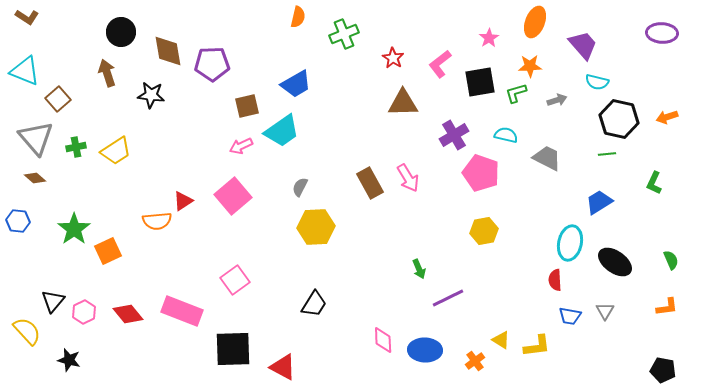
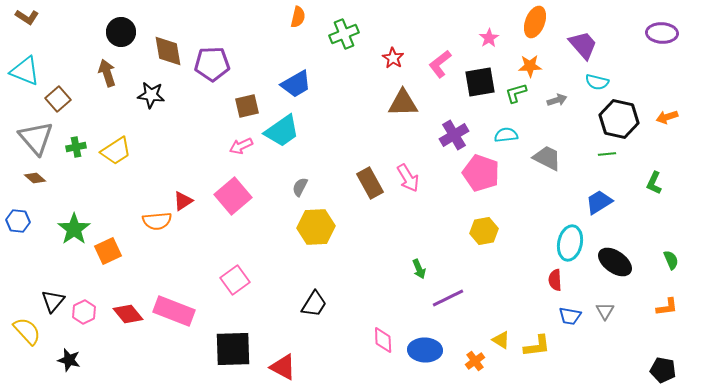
cyan semicircle at (506, 135): rotated 20 degrees counterclockwise
pink rectangle at (182, 311): moved 8 px left
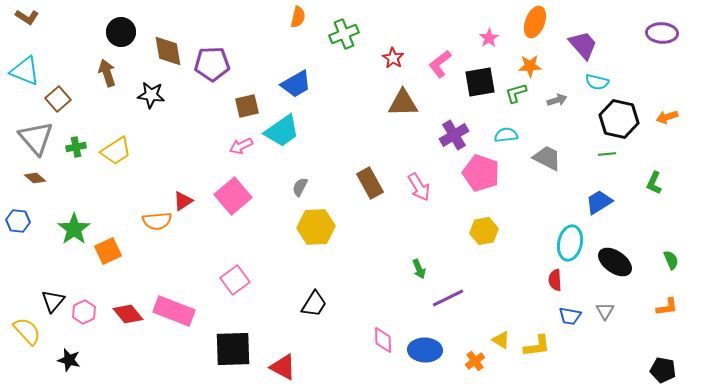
pink arrow at (408, 178): moved 11 px right, 9 px down
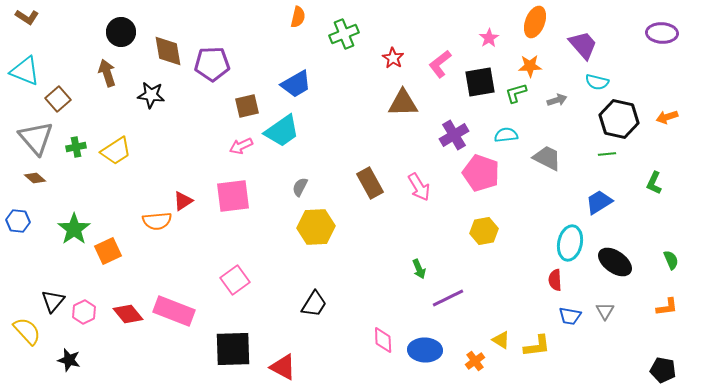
pink square at (233, 196): rotated 33 degrees clockwise
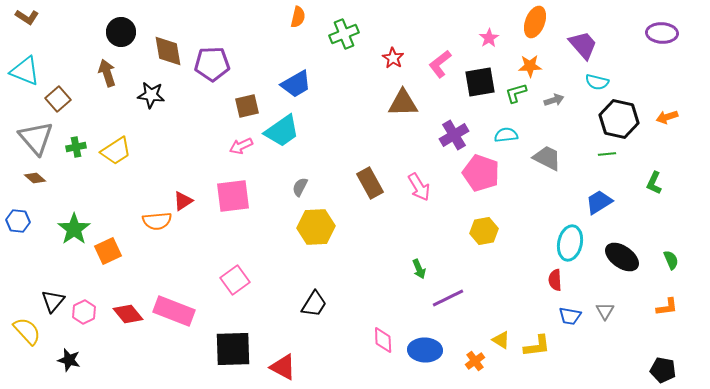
gray arrow at (557, 100): moved 3 px left
black ellipse at (615, 262): moved 7 px right, 5 px up
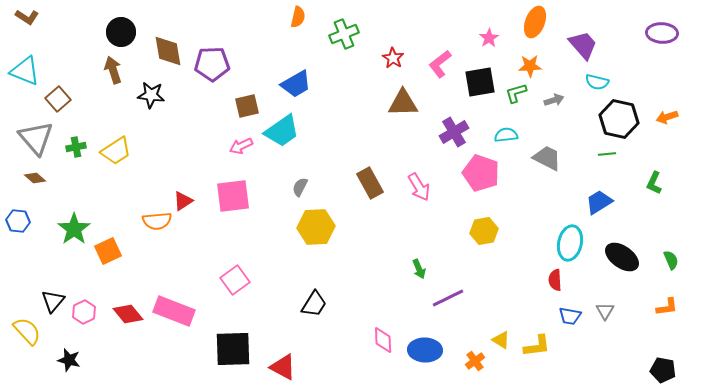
brown arrow at (107, 73): moved 6 px right, 3 px up
purple cross at (454, 135): moved 3 px up
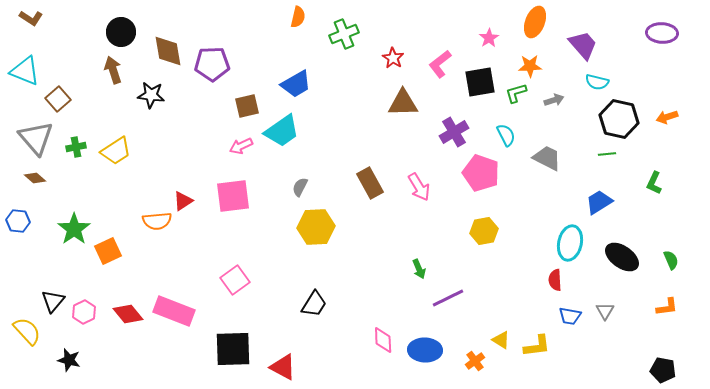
brown L-shape at (27, 17): moved 4 px right, 1 px down
cyan semicircle at (506, 135): rotated 70 degrees clockwise
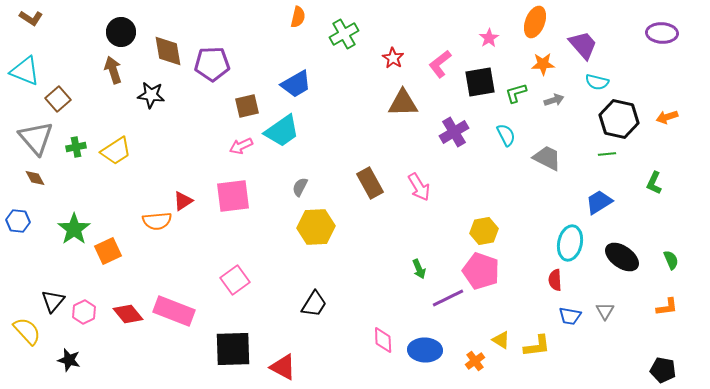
green cross at (344, 34): rotated 8 degrees counterclockwise
orange star at (530, 66): moved 13 px right, 2 px up
pink pentagon at (481, 173): moved 98 px down
brown diamond at (35, 178): rotated 20 degrees clockwise
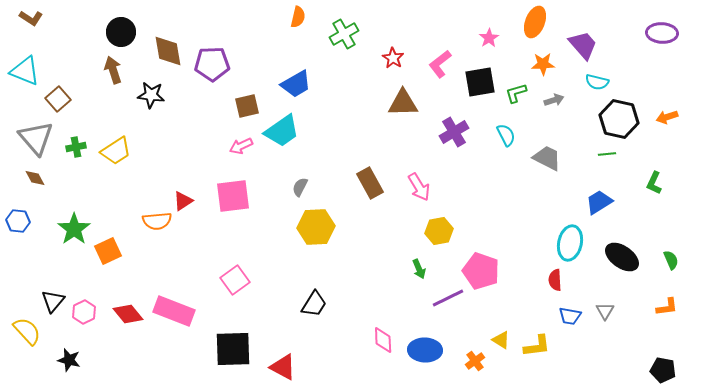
yellow hexagon at (484, 231): moved 45 px left
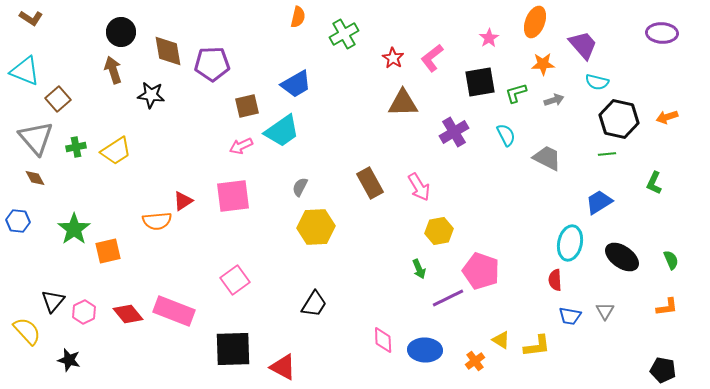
pink L-shape at (440, 64): moved 8 px left, 6 px up
orange square at (108, 251): rotated 12 degrees clockwise
